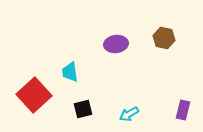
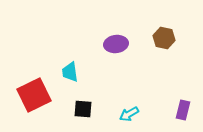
red square: rotated 16 degrees clockwise
black square: rotated 18 degrees clockwise
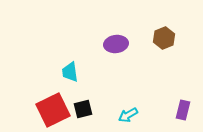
brown hexagon: rotated 25 degrees clockwise
red square: moved 19 px right, 15 px down
black square: rotated 18 degrees counterclockwise
cyan arrow: moved 1 px left, 1 px down
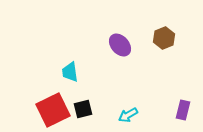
purple ellipse: moved 4 px right, 1 px down; rotated 55 degrees clockwise
